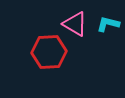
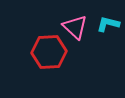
pink triangle: moved 3 px down; rotated 12 degrees clockwise
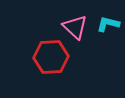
red hexagon: moved 2 px right, 5 px down
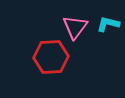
pink triangle: rotated 24 degrees clockwise
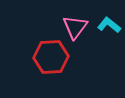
cyan L-shape: moved 1 px right, 1 px down; rotated 25 degrees clockwise
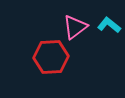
pink triangle: rotated 16 degrees clockwise
